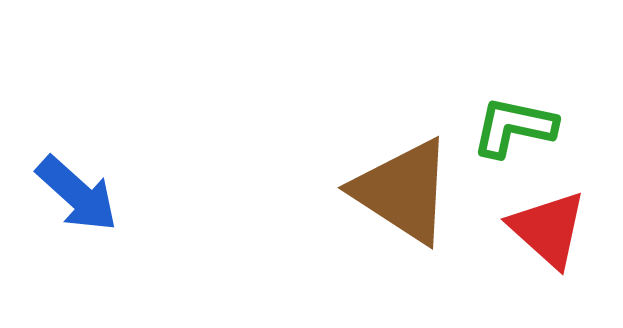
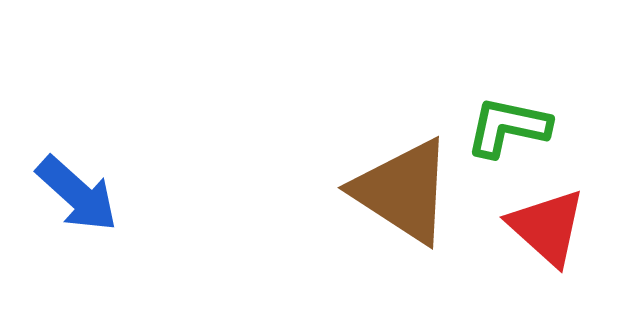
green L-shape: moved 6 px left
red triangle: moved 1 px left, 2 px up
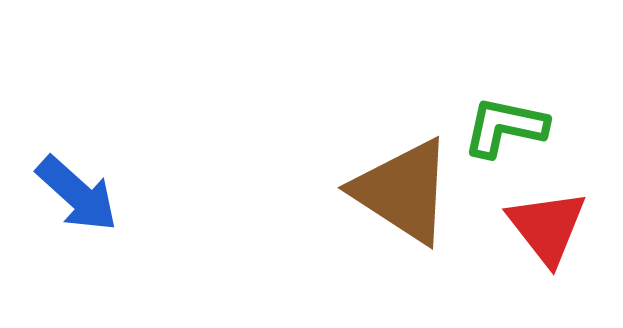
green L-shape: moved 3 px left
red triangle: rotated 10 degrees clockwise
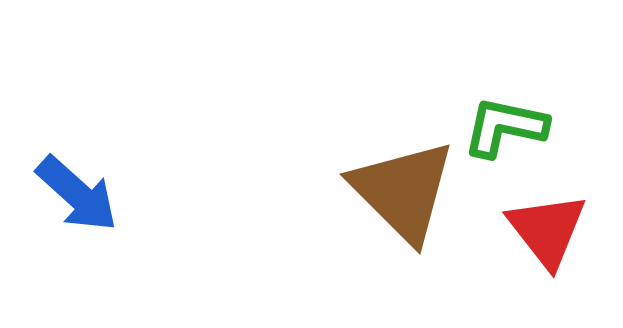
brown triangle: rotated 12 degrees clockwise
red triangle: moved 3 px down
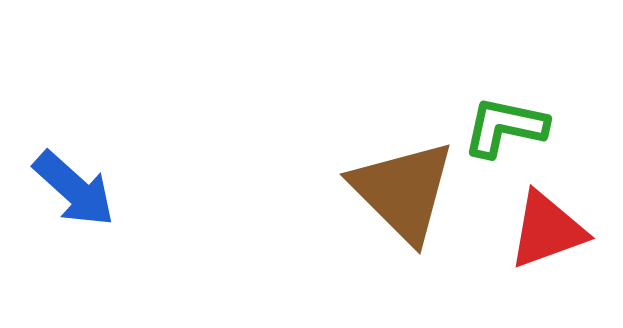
blue arrow: moved 3 px left, 5 px up
red triangle: rotated 48 degrees clockwise
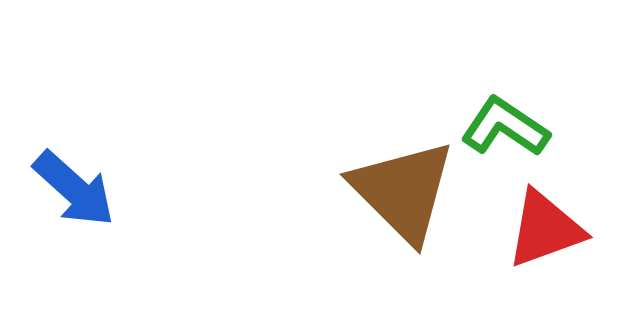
green L-shape: rotated 22 degrees clockwise
red triangle: moved 2 px left, 1 px up
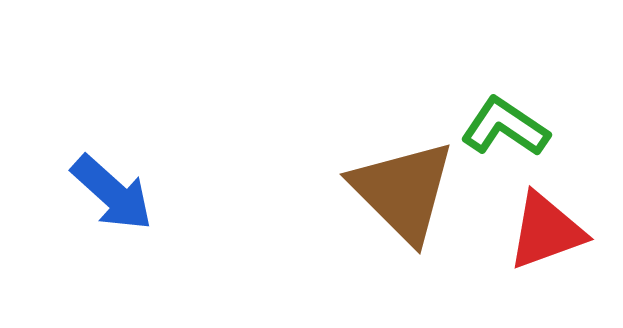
blue arrow: moved 38 px right, 4 px down
red triangle: moved 1 px right, 2 px down
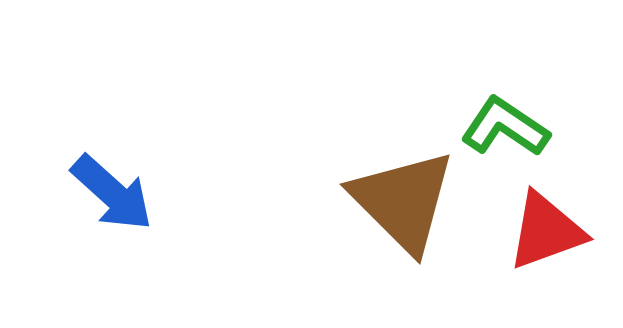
brown triangle: moved 10 px down
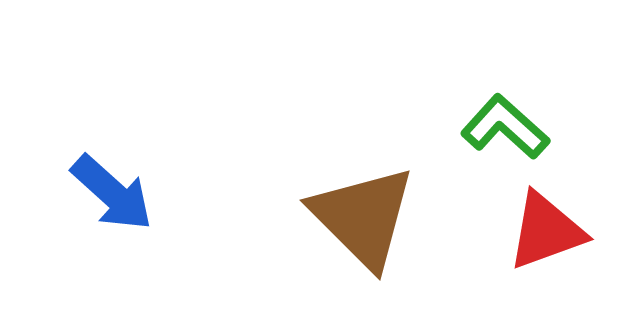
green L-shape: rotated 8 degrees clockwise
brown triangle: moved 40 px left, 16 px down
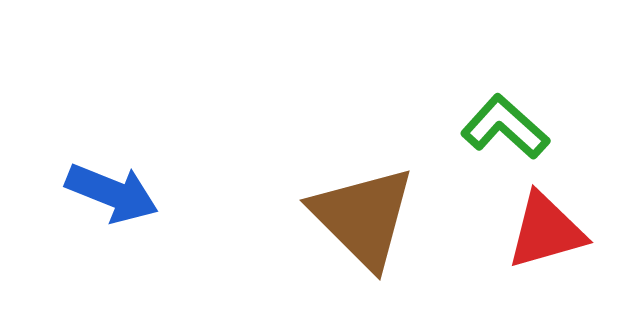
blue arrow: rotated 20 degrees counterclockwise
red triangle: rotated 4 degrees clockwise
